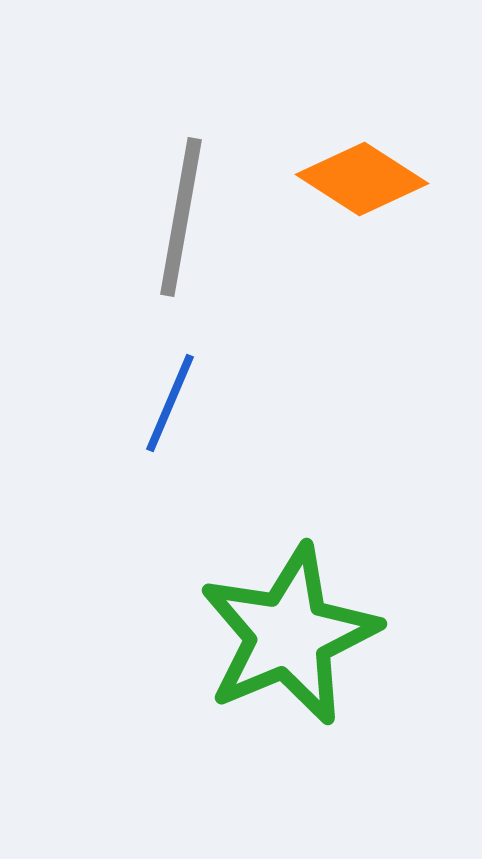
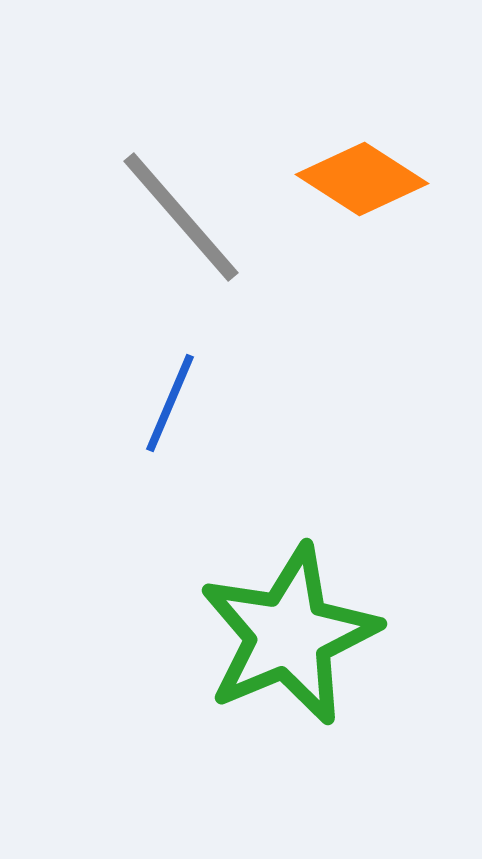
gray line: rotated 51 degrees counterclockwise
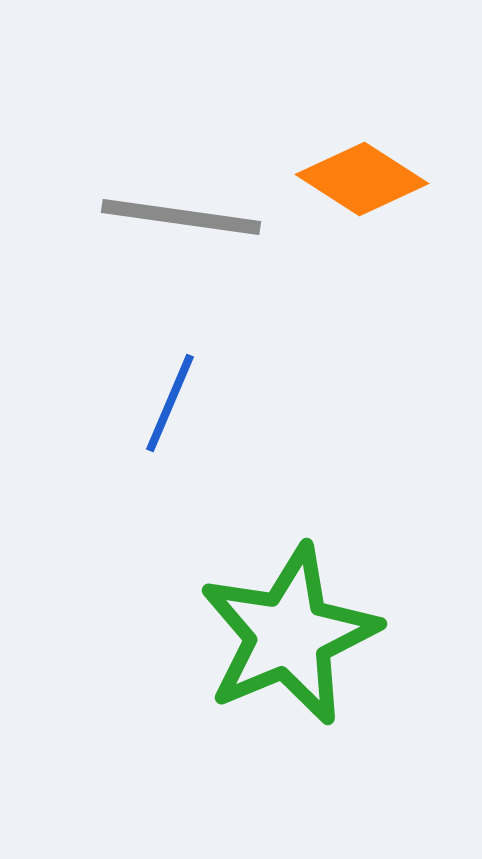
gray line: rotated 41 degrees counterclockwise
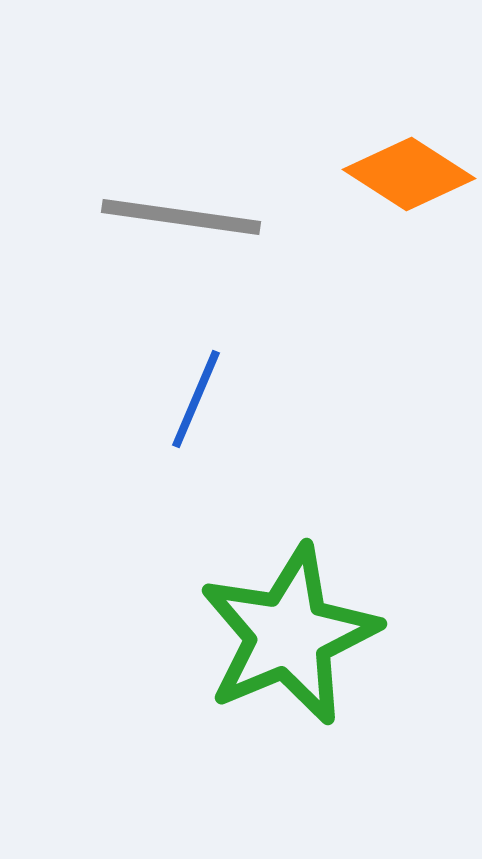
orange diamond: moved 47 px right, 5 px up
blue line: moved 26 px right, 4 px up
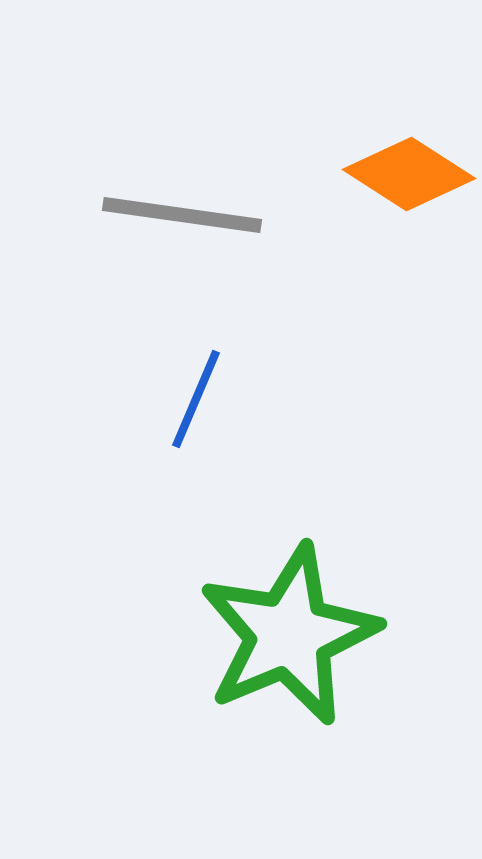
gray line: moved 1 px right, 2 px up
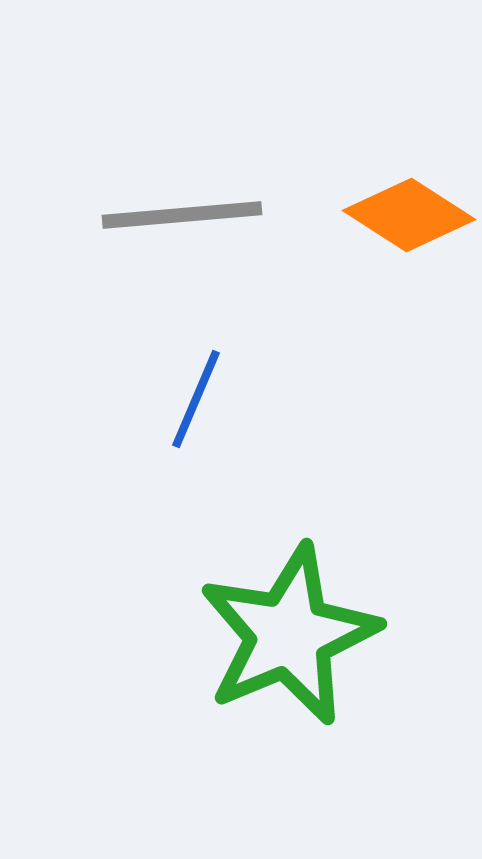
orange diamond: moved 41 px down
gray line: rotated 13 degrees counterclockwise
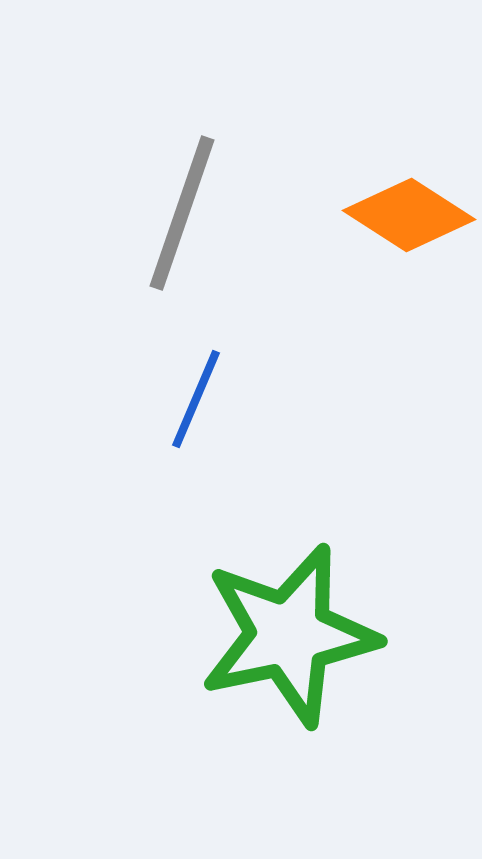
gray line: moved 2 px up; rotated 66 degrees counterclockwise
green star: rotated 11 degrees clockwise
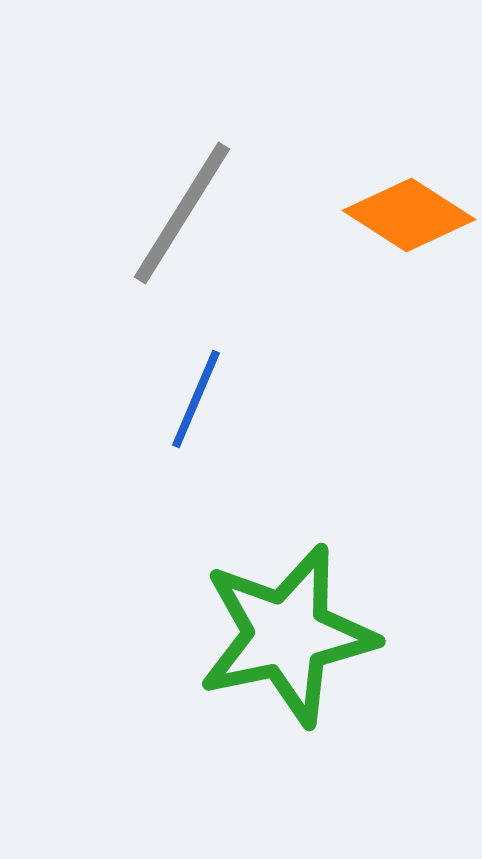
gray line: rotated 13 degrees clockwise
green star: moved 2 px left
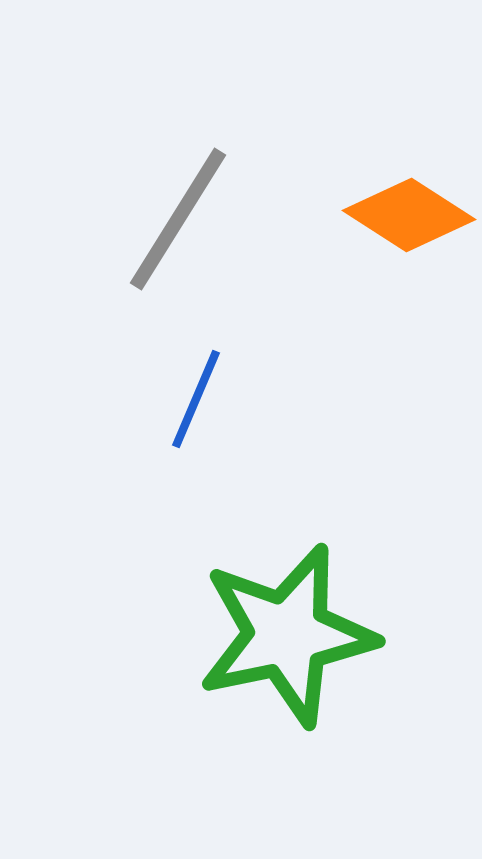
gray line: moved 4 px left, 6 px down
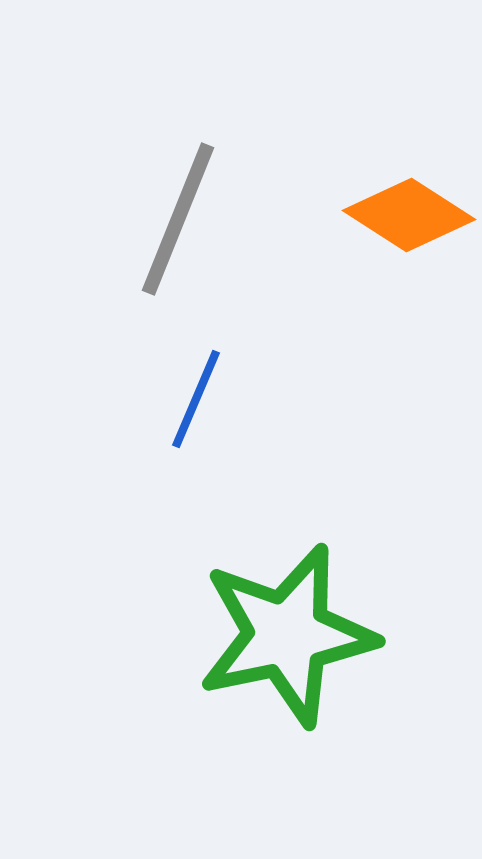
gray line: rotated 10 degrees counterclockwise
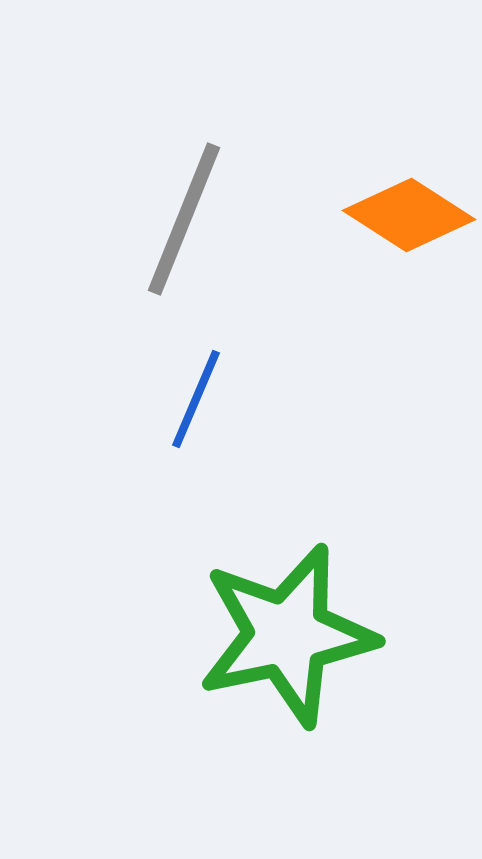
gray line: moved 6 px right
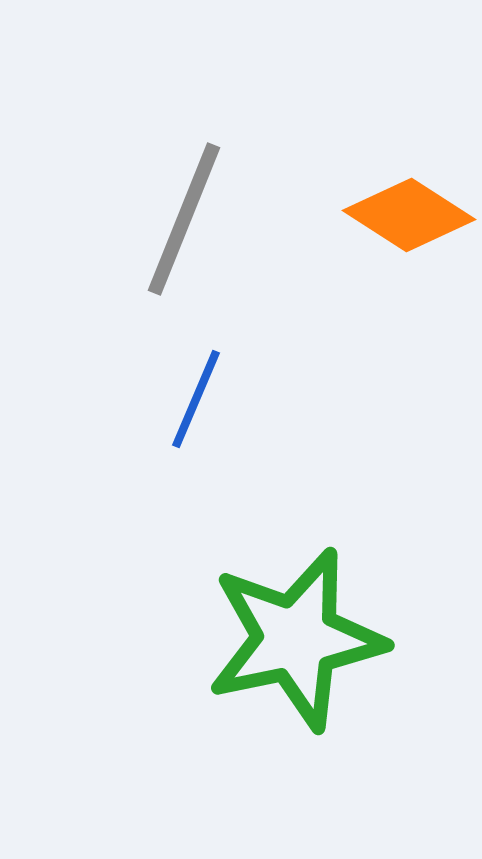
green star: moved 9 px right, 4 px down
